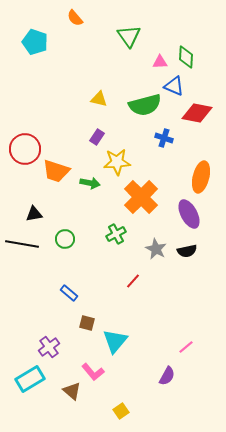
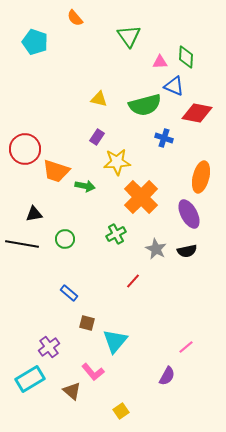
green arrow: moved 5 px left, 3 px down
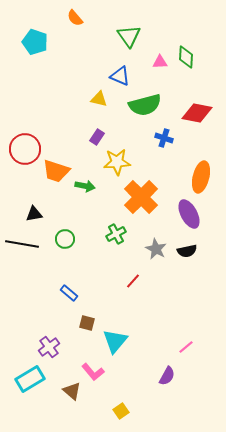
blue triangle: moved 54 px left, 10 px up
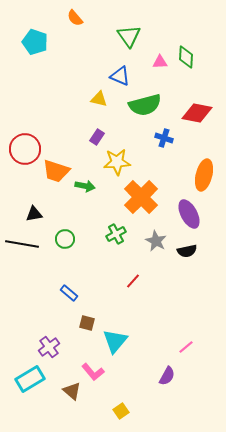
orange ellipse: moved 3 px right, 2 px up
gray star: moved 8 px up
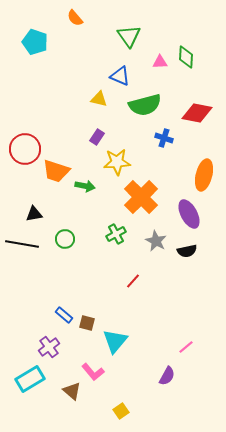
blue rectangle: moved 5 px left, 22 px down
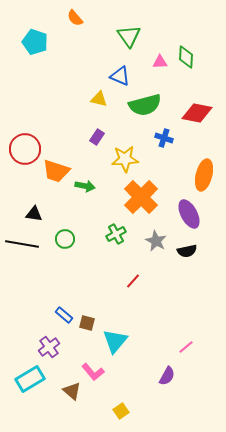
yellow star: moved 8 px right, 3 px up
black triangle: rotated 18 degrees clockwise
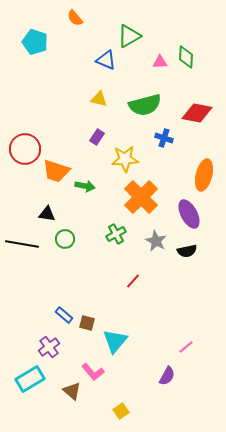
green triangle: rotated 35 degrees clockwise
blue triangle: moved 14 px left, 16 px up
black triangle: moved 13 px right
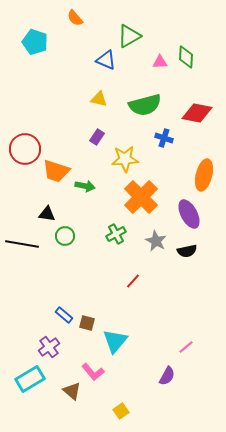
green circle: moved 3 px up
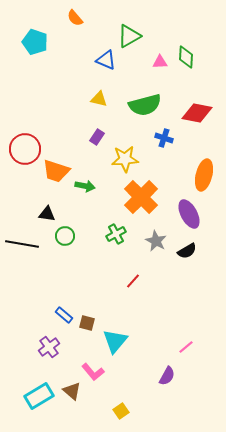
black semicircle: rotated 18 degrees counterclockwise
cyan rectangle: moved 9 px right, 17 px down
